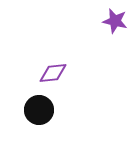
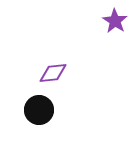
purple star: rotated 20 degrees clockwise
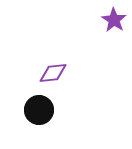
purple star: moved 1 px left, 1 px up
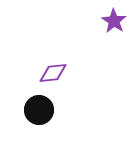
purple star: moved 1 px down
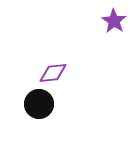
black circle: moved 6 px up
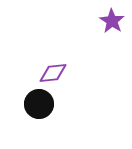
purple star: moved 2 px left
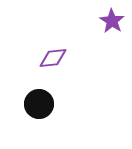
purple diamond: moved 15 px up
